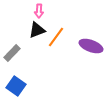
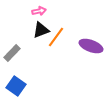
pink arrow: rotated 104 degrees counterclockwise
black triangle: moved 4 px right
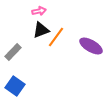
purple ellipse: rotated 10 degrees clockwise
gray rectangle: moved 1 px right, 1 px up
blue square: moved 1 px left
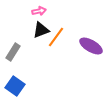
gray rectangle: rotated 12 degrees counterclockwise
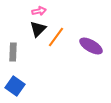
black triangle: moved 3 px left, 1 px up; rotated 24 degrees counterclockwise
gray rectangle: rotated 30 degrees counterclockwise
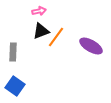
black triangle: moved 3 px right, 2 px down; rotated 24 degrees clockwise
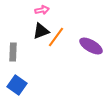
pink arrow: moved 3 px right, 1 px up
blue square: moved 2 px right, 1 px up
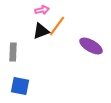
orange line: moved 1 px right, 11 px up
blue square: moved 3 px right, 1 px down; rotated 24 degrees counterclockwise
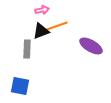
orange line: rotated 35 degrees clockwise
gray rectangle: moved 14 px right, 3 px up
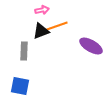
gray rectangle: moved 3 px left, 2 px down
